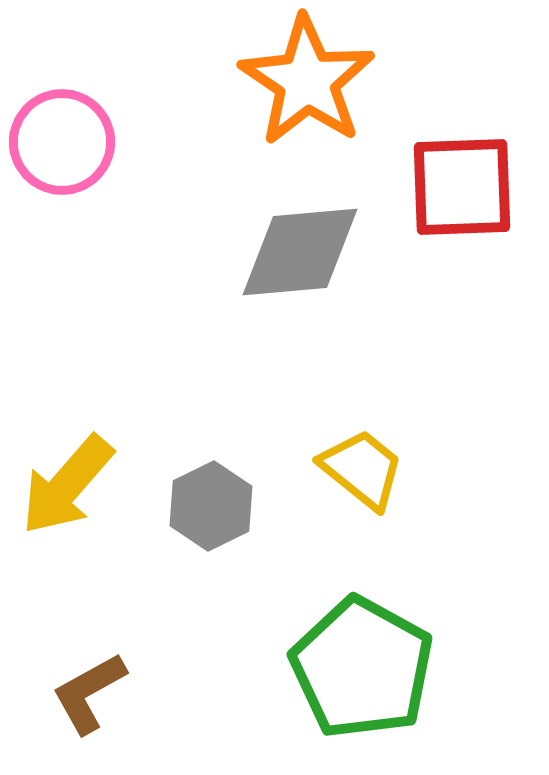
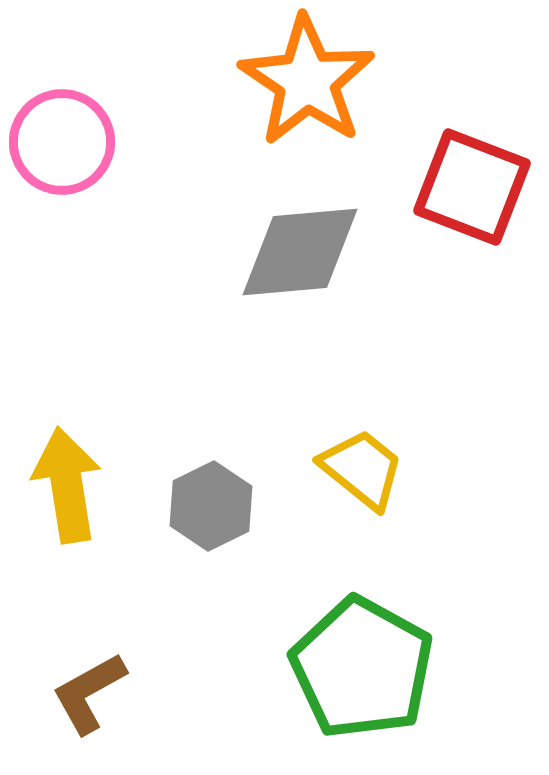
red square: moved 10 px right; rotated 23 degrees clockwise
yellow arrow: rotated 130 degrees clockwise
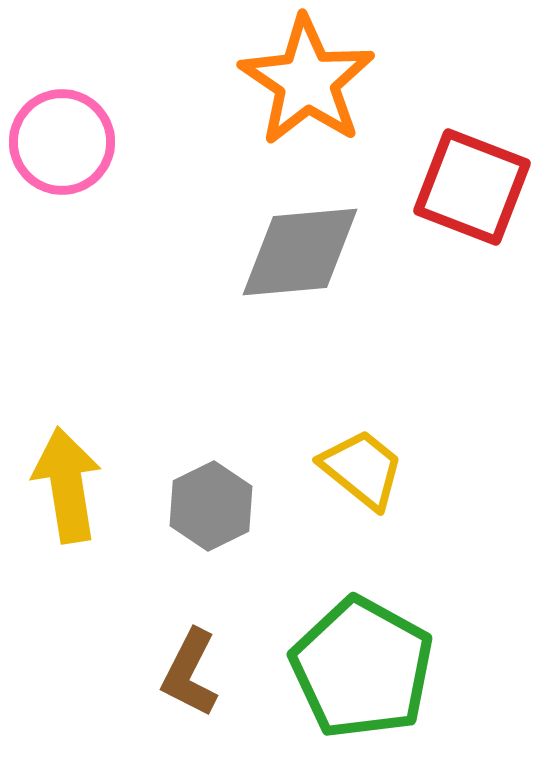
brown L-shape: moved 101 px right, 20 px up; rotated 34 degrees counterclockwise
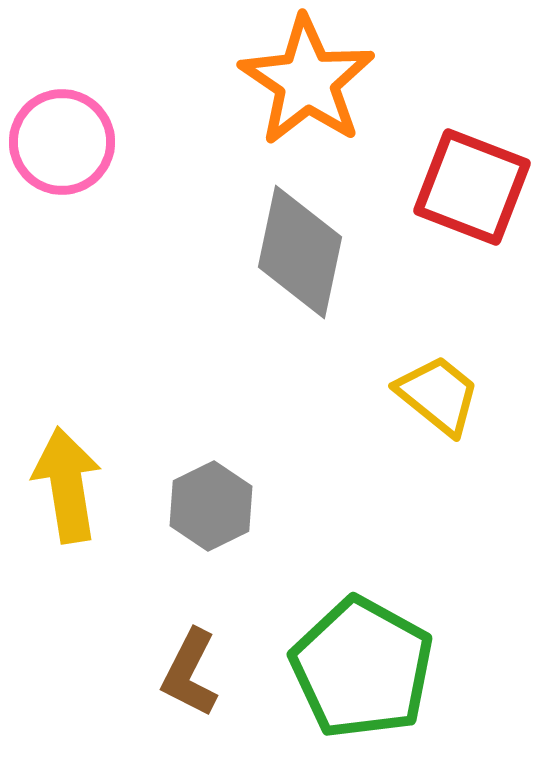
gray diamond: rotated 73 degrees counterclockwise
yellow trapezoid: moved 76 px right, 74 px up
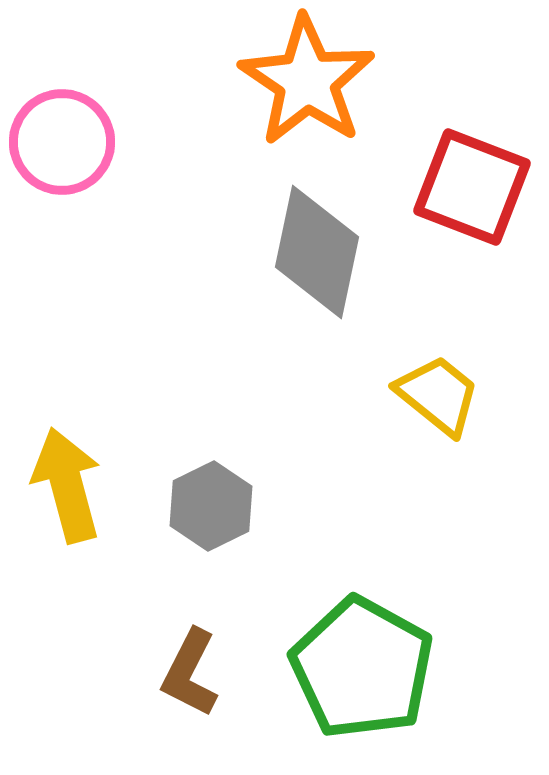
gray diamond: moved 17 px right
yellow arrow: rotated 6 degrees counterclockwise
